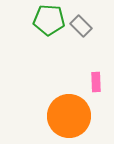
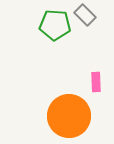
green pentagon: moved 6 px right, 5 px down
gray rectangle: moved 4 px right, 11 px up
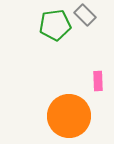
green pentagon: rotated 12 degrees counterclockwise
pink rectangle: moved 2 px right, 1 px up
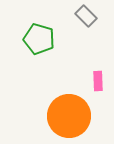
gray rectangle: moved 1 px right, 1 px down
green pentagon: moved 16 px left, 14 px down; rotated 24 degrees clockwise
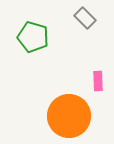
gray rectangle: moved 1 px left, 2 px down
green pentagon: moved 6 px left, 2 px up
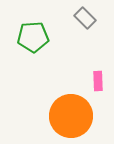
green pentagon: rotated 20 degrees counterclockwise
orange circle: moved 2 px right
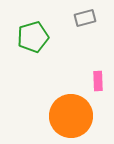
gray rectangle: rotated 60 degrees counterclockwise
green pentagon: rotated 12 degrees counterclockwise
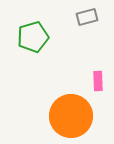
gray rectangle: moved 2 px right, 1 px up
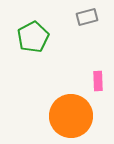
green pentagon: rotated 12 degrees counterclockwise
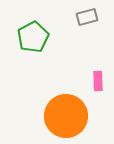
orange circle: moved 5 px left
